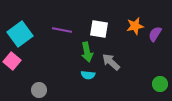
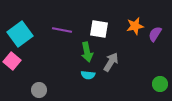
gray arrow: rotated 78 degrees clockwise
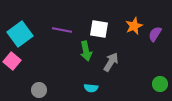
orange star: moved 1 px left; rotated 12 degrees counterclockwise
green arrow: moved 1 px left, 1 px up
cyan semicircle: moved 3 px right, 13 px down
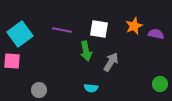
purple semicircle: moved 1 px right; rotated 70 degrees clockwise
pink square: rotated 36 degrees counterclockwise
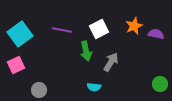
white square: rotated 36 degrees counterclockwise
pink square: moved 4 px right, 4 px down; rotated 30 degrees counterclockwise
cyan semicircle: moved 3 px right, 1 px up
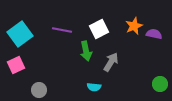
purple semicircle: moved 2 px left
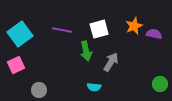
white square: rotated 12 degrees clockwise
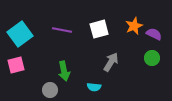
purple semicircle: rotated 14 degrees clockwise
green arrow: moved 22 px left, 20 px down
pink square: rotated 12 degrees clockwise
green circle: moved 8 px left, 26 px up
gray circle: moved 11 px right
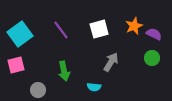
purple line: moved 1 px left; rotated 42 degrees clockwise
gray circle: moved 12 px left
